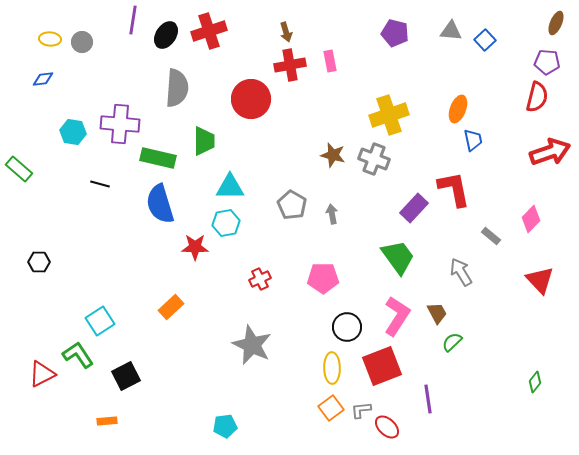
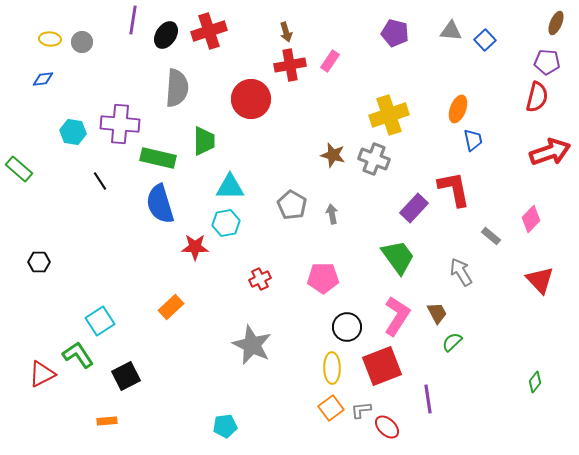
pink rectangle at (330, 61): rotated 45 degrees clockwise
black line at (100, 184): moved 3 px up; rotated 42 degrees clockwise
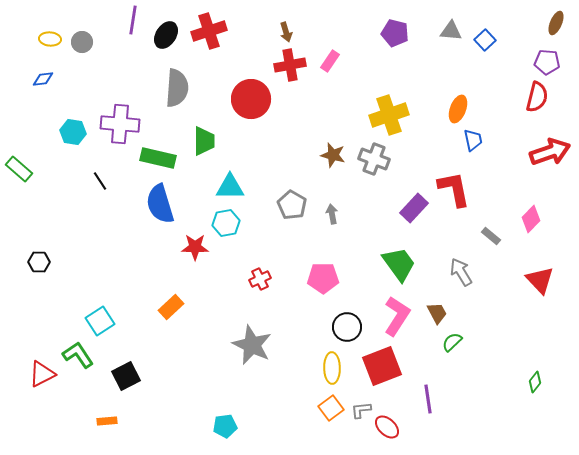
green trapezoid at (398, 257): moved 1 px right, 7 px down
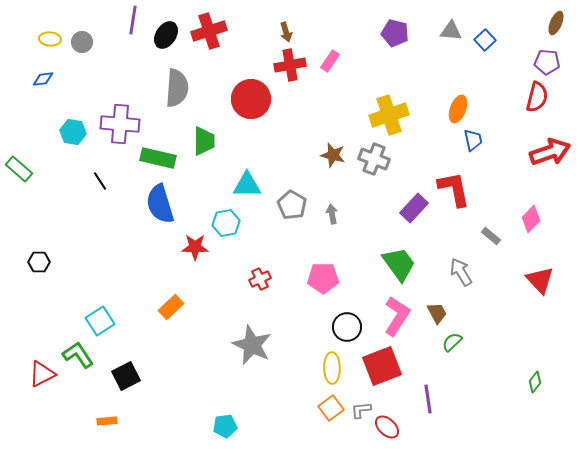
cyan triangle at (230, 187): moved 17 px right, 2 px up
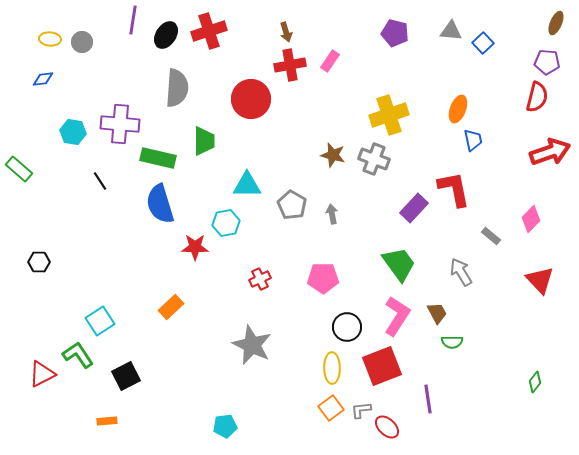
blue square at (485, 40): moved 2 px left, 3 px down
green semicircle at (452, 342): rotated 135 degrees counterclockwise
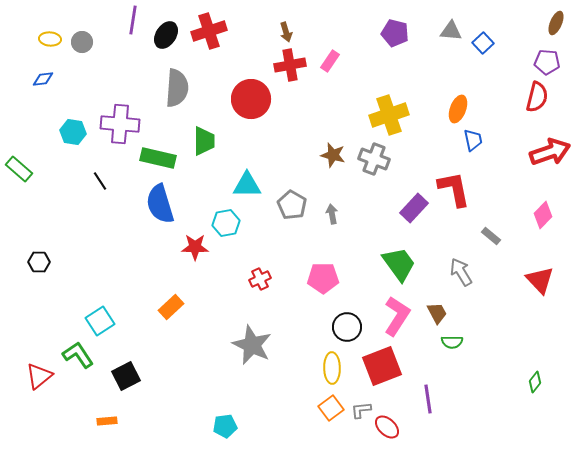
pink diamond at (531, 219): moved 12 px right, 4 px up
red triangle at (42, 374): moved 3 px left, 2 px down; rotated 12 degrees counterclockwise
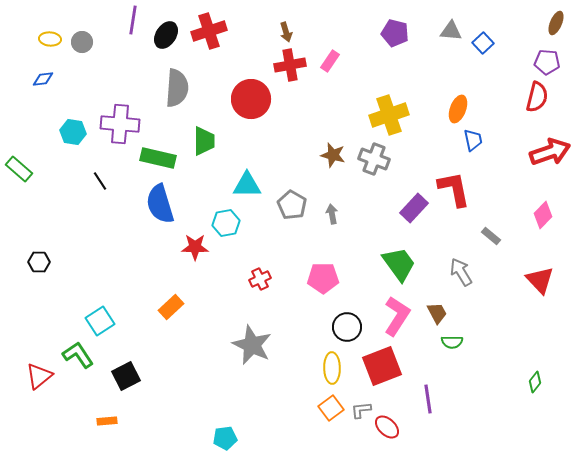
cyan pentagon at (225, 426): moved 12 px down
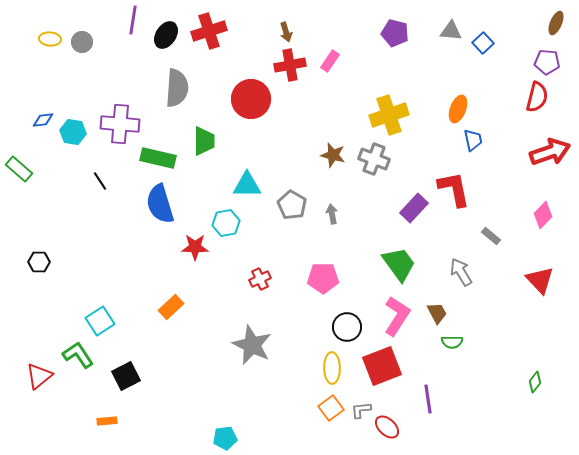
blue diamond at (43, 79): moved 41 px down
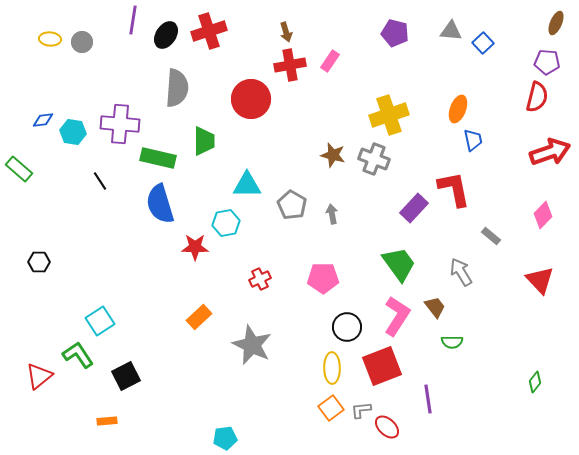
orange rectangle at (171, 307): moved 28 px right, 10 px down
brown trapezoid at (437, 313): moved 2 px left, 6 px up; rotated 10 degrees counterclockwise
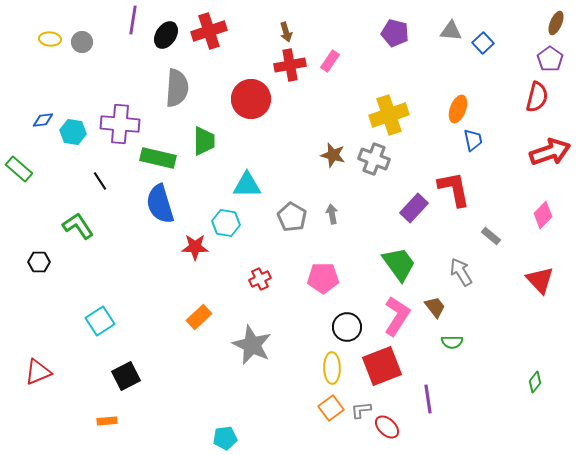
purple pentagon at (547, 62): moved 3 px right, 3 px up; rotated 30 degrees clockwise
gray pentagon at (292, 205): moved 12 px down
cyan hexagon at (226, 223): rotated 20 degrees clockwise
green L-shape at (78, 355): moved 129 px up
red triangle at (39, 376): moved 1 px left, 4 px up; rotated 16 degrees clockwise
